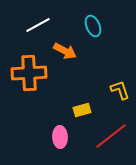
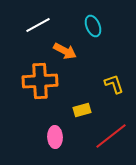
orange cross: moved 11 px right, 8 px down
yellow L-shape: moved 6 px left, 6 px up
pink ellipse: moved 5 px left
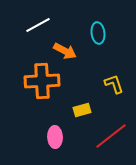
cyan ellipse: moved 5 px right, 7 px down; rotated 15 degrees clockwise
orange cross: moved 2 px right
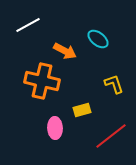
white line: moved 10 px left
cyan ellipse: moved 6 px down; rotated 45 degrees counterclockwise
orange cross: rotated 16 degrees clockwise
pink ellipse: moved 9 px up
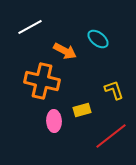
white line: moved 2 px right, 2 px down
yellow L-shape: moved 6 px down
pink ellipse: moved 1 px left, 7 px up
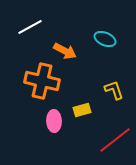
cyan ellipse: moved 7 px right; rotated 15 degrees counterclockwise
red line: moved 4 px right, 4 px down
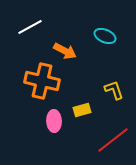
cyan ellipse: moved 3 px up
red line: moved 2 px left
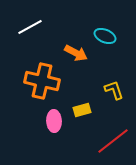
orange arrow: moved 11 px right, 2 px down
red line: moved 1 px down
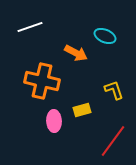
white line: rotated 10 degrees clockwise
red line: rotated 16 degrees counterclockwise
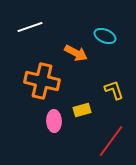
red line: moved 2 px left
